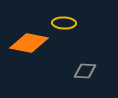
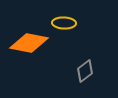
gray diamond: rotated 40 degrees counterclockwise
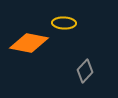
gray diamond: rotated 10 degrees counterclockwise
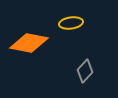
yellow ellipse: moved 7 px right; rotated 10 degrees counterclockwise
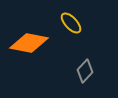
yellow ellipse: rotated 55 degrees clockwise
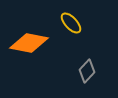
gray diamond: moved 2 px right
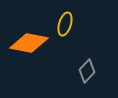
yellow ellipse: moved 6 px left, 1 px down; rotated 60 degrees clockwise
